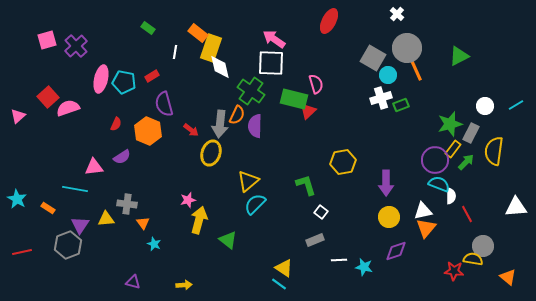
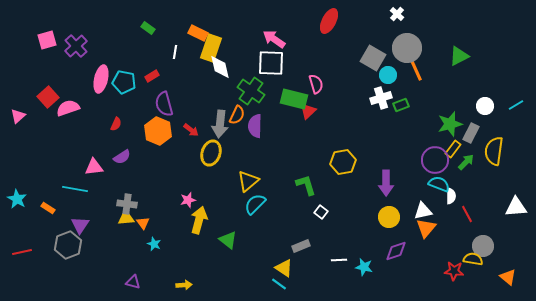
orange rectangle at (198, 33): rotated 12 degrees counterclockwise
orange hexagon at (148, 131): moved 10 px right
yellow triangle at (106, 219): moved 20 px right, 1 px up
gray rectangle at (315, 240): moved 14 px left, 6 px down
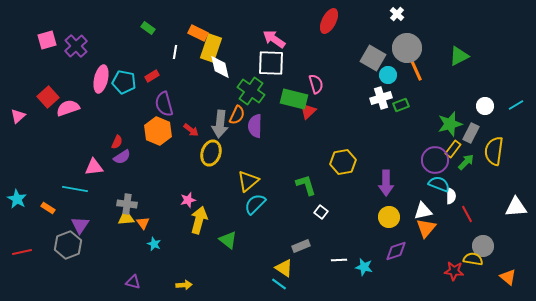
red semicircle at (116, 124): moved 1 px right, 18 px down
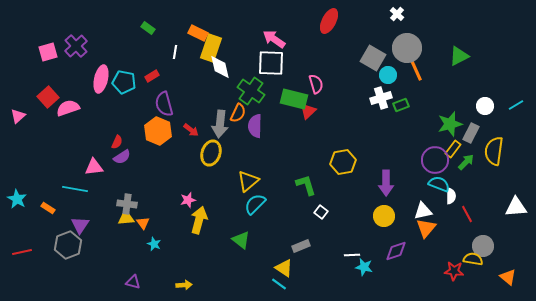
pink square at (47, 40): moved 1 px right, 12 px down
orange semicircle at (237, 115): moved 1 px right, 2 px up
yellow circle at (389, 217): moved 5 px left, 1 px up
green triangle at (228, 240): moved 13 px right
white line at (339, 260): moved 13 px right, 5 px up
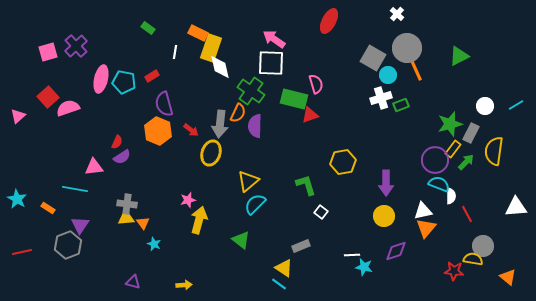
red triangle at (308, 111): moved 2 px right, 4 px down; rotated 24 degrees clockwise
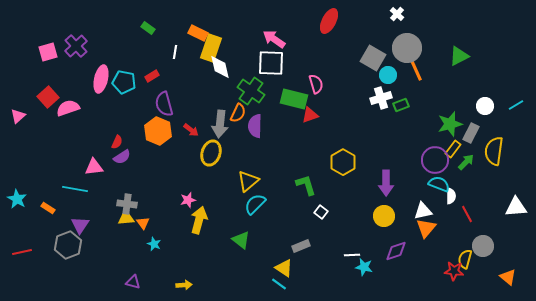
yellow hexagon at (343, 162): rotated 20 degrees counterclockwise
yellow semicircle at (473, 259): moved 8 px left; rotated 84 degrees counterclockwise
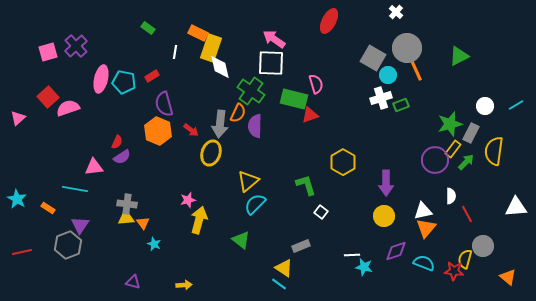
white cross at (397, 14): moved 1 px left, 2 px up
pink triangle at (18, 116): moved 2 px down
cyan semicircle at (439, 184): moved 15 px left, 79 px down
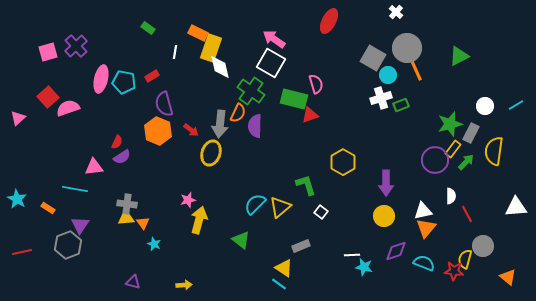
white square at (271, 63): rotated 28 degrees clockwise
yellow triangle at (248, 181): moved 32 px right, 26 px down
